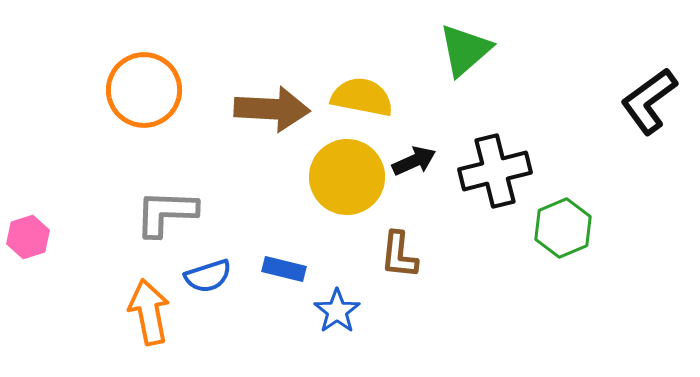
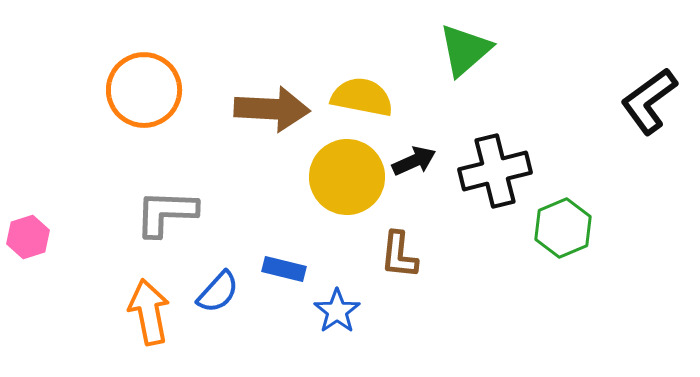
blue semicircle: moved 10 px right, 16 px down; rotated 30 degrees counterclockwise
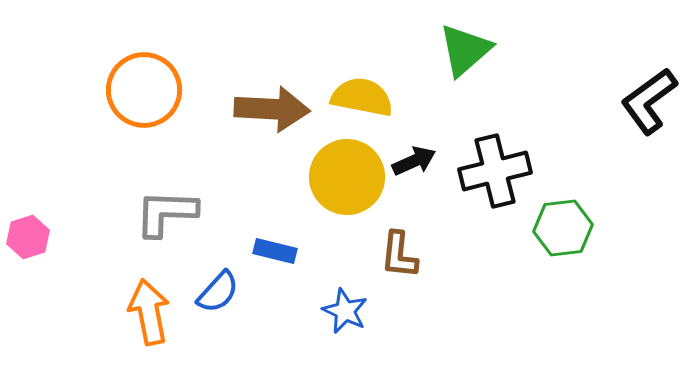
green hexagon: rotated 16 degrees clockwise
blue rectangle: moved 9 px left, 18 px up
blue star: moved 8 px right; rotated 12 degrees counterclockwise
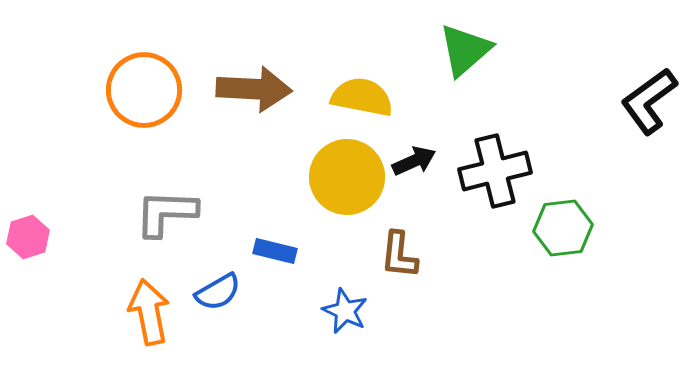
brown arrow: moved 18 px left, 20 px up
blue semicircle: rotated 18 degrees clockwise
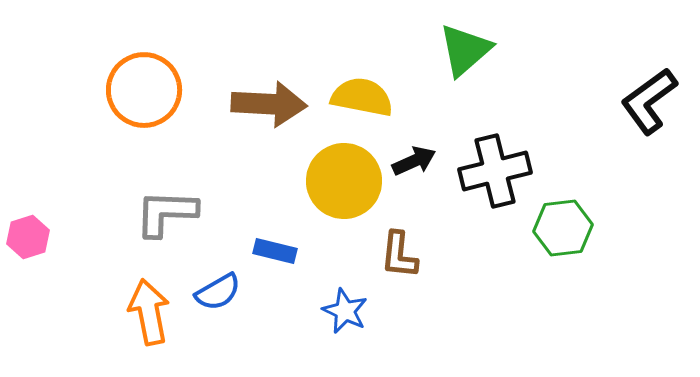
brown arrow: moved 15 px right, 15 px down
yellow circle: moved 3 px left, 4 px down
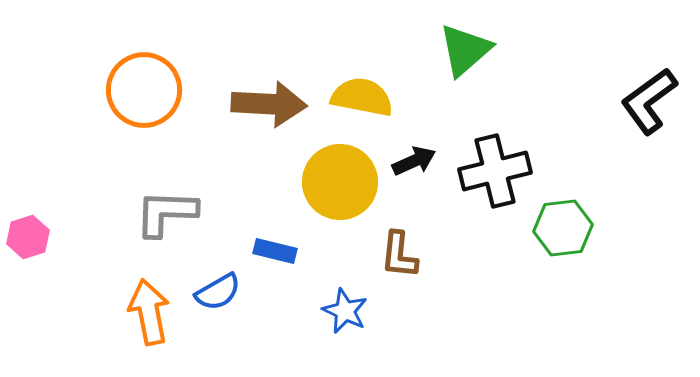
yellow circle: moved 4 px left, 1 px down
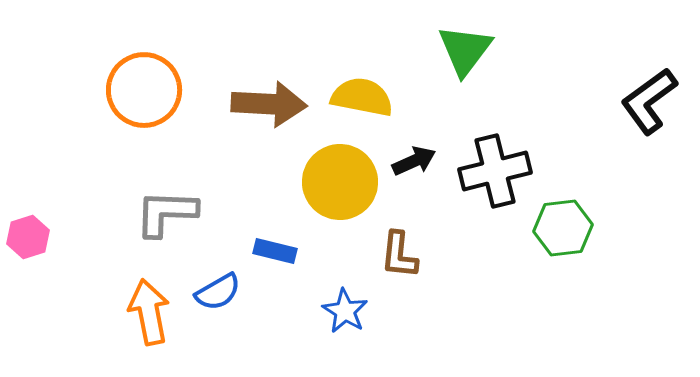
green triangle: rotated 12 degrees counterclockwise
blue star: rotated 6 degrees clockwise
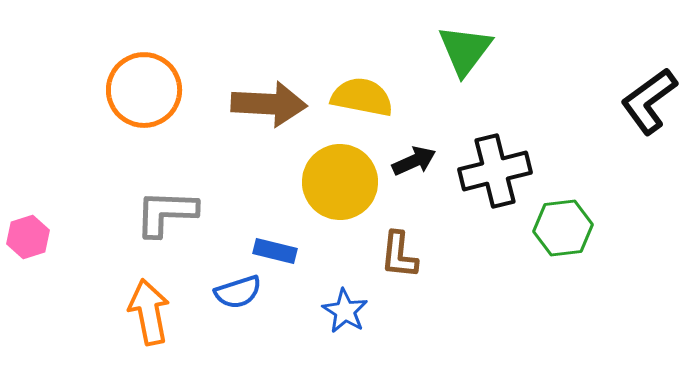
blue semicircle: moved 20 px right; rotated 12 degrees clockwise
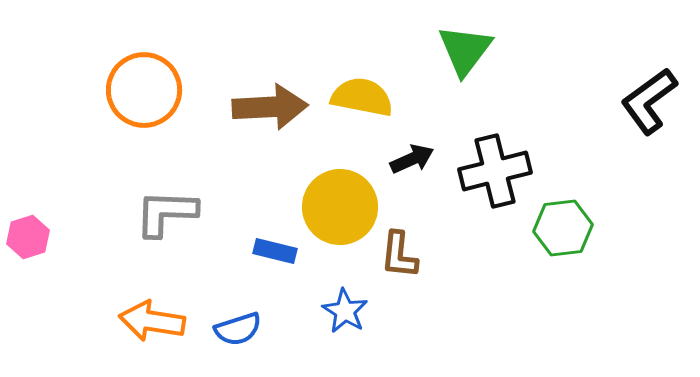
brown arrow: moved 1 px right, 3 px down; rotated 6 degrees counterclockwise
black arrow: moved 2 px left, 2 px up
yellow circle: moved 25 px down
blue semicircle: moved 37 px down
orange arrow: moved 3 px right, 9 px down; rotated 70 degrees counterclockwise
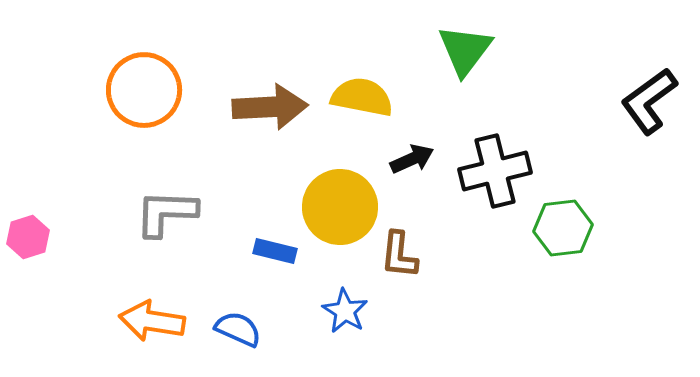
blue semicircle: rotated 138 degrees counterclockwise
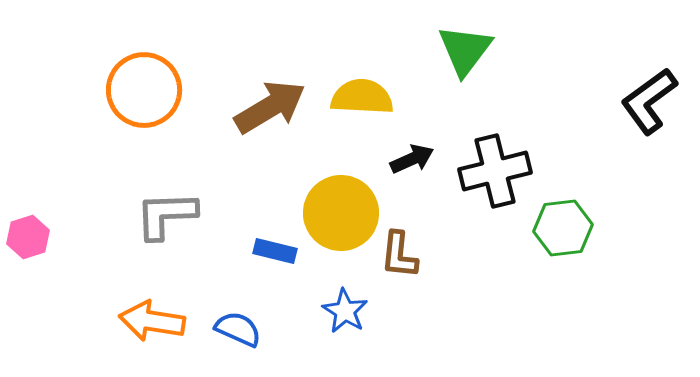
yellow semicircle: rotated 8 degrees counterclockwise
brown arrow: rotated 28 degrees counterclockwise
yellow circle: moved 1 px right, 6 px down
gray L-shape: moved 2 px down; rotated 4 degrees counterclockwise
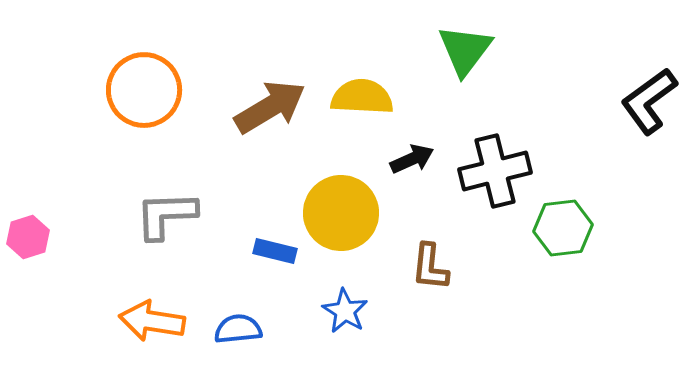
brown L-shape: moved 31 px right, 12 px down
blue semicircle: rotated 30 degrees counterclockwise
